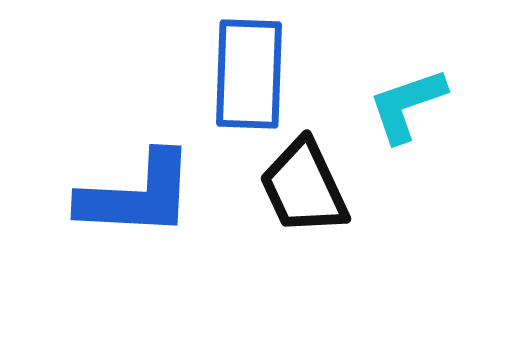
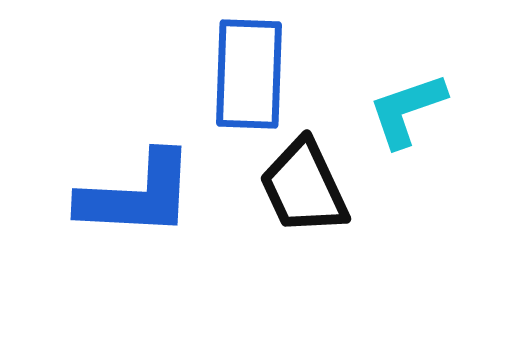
cyan L-shape: moved 5 px down
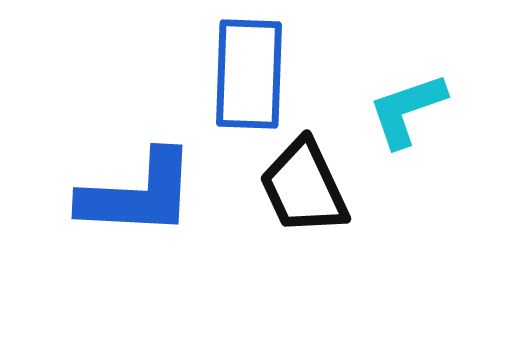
blue L-shape: moved 1 px right, 1 px up
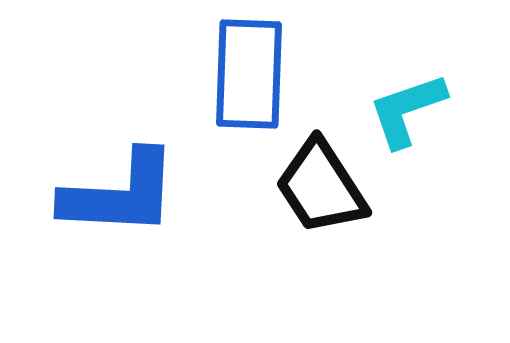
black trapezoid: moved 17 px right; rotated 8 degrees counterclockwise
blue L-shape: moved 18 px left
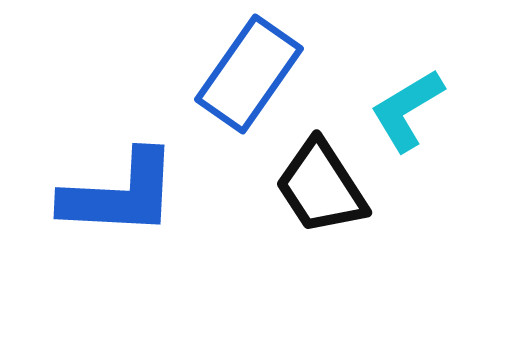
blue rectangle: rotated 33 degrees clockwise
cyan L-shape: rotated 12 degrees counterclockwise
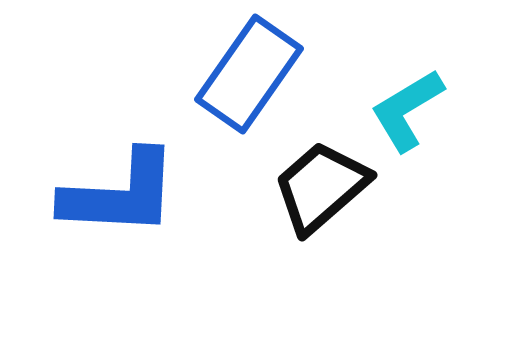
black trapezoid: rotated 82 degrees clockwise
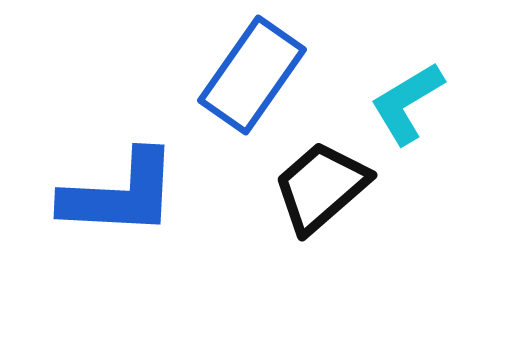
blue rectangle: moved 3 px right, 1 px down
cyan L-shape: moved 7 px up
